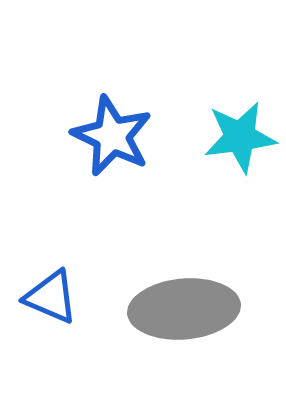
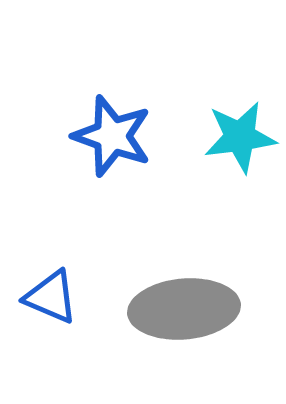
blue star: rotated 6 degrees counterclockwise
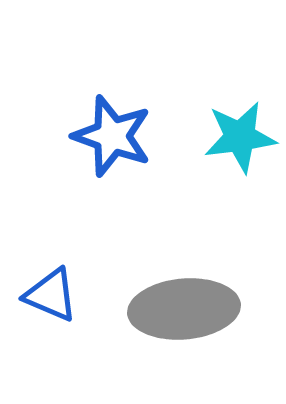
blue triangle: moved 2 px up
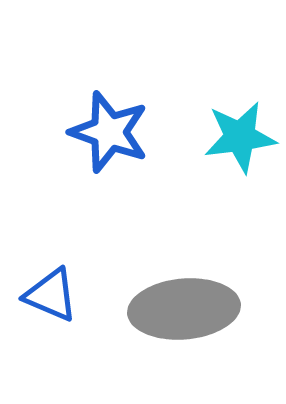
blue star: moved 3 px left, 4 px up
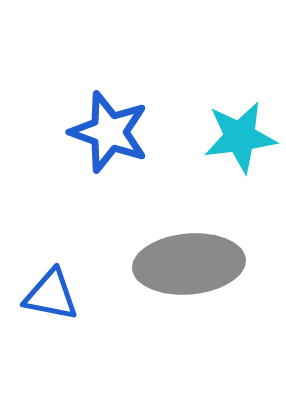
blue triangle: rotated 12 degrees counterclockwise
gray ellipse: moved 5 px right, 45 px up
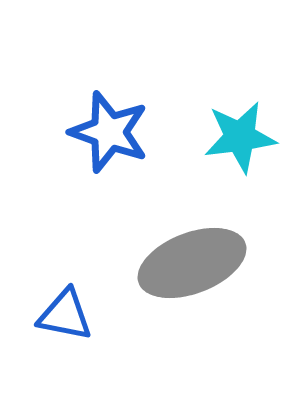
gray ellipse: moved 3 px right, 1 px up; rotated 16 degrees counterclockwise
blue triangle: moved 14 px right, 20 px down
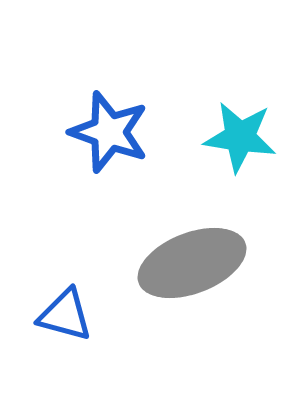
cyan star: rotated 16 degrees clockwise
blue triangle: rotated 4 degrees clockwise
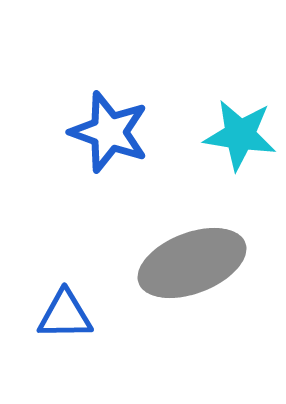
cyan star: moved 2 px up
blue triangle: rotated 16 degrees counterclockwise
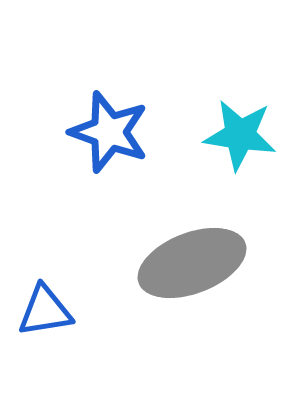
blue triangle: moved 20 px left, 4 px up; rotated 8 degrees counterclockwise
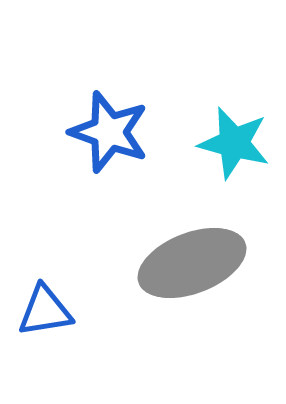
cyan star: moved 6 px left, 8 px down; rotated 6 degrees clockwise
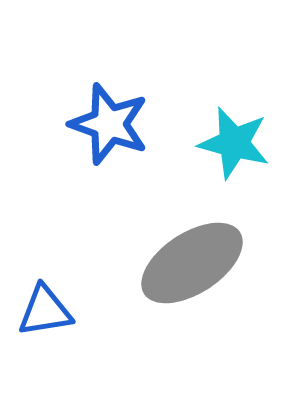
blue star: moved 8 px up
gray ellipse: rotated 12 degrees counterclockwise
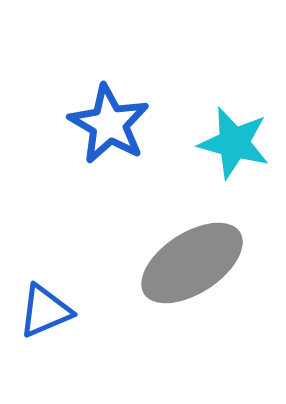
blue star: rotated 10 degrees clockwise
blue triangle: rotated 14 degrees counterclockwise
